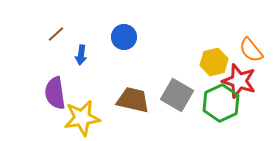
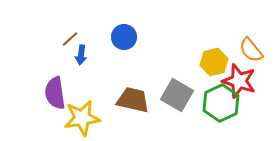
brown line: moved 14 px right, 5 px down
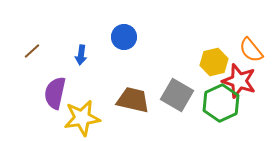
brown line: moved 38 px left, 12 px down
purple semicircle: rotated 20 degrees clockwise
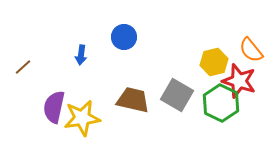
brown line: moved 9 px left, 16 px down
purple semicircle: moved 1 px left, 14 px down
green hexagon: rotated 9 degrees counterclockwise
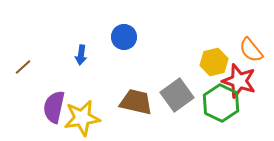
gray square: rotated 24 degrees clockwise
brown trapezoid: moved 3 px right, 2 px down
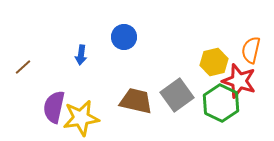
orange semicircle: rotated 52 degrees clockwise
brown trapezoid: moved 1 px up
yellow star: moved 1 px left
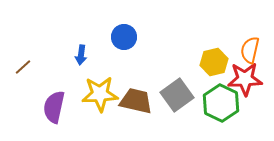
orange semicircle: moved 1 px left
red star: moved 6 px right, 2 px up; rotated 20 degrees counterclockwise
yellow star: moved 19 px right, 24 px up; rotated 6 degrees clockwise
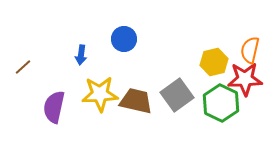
blue circle: moved 2 px down
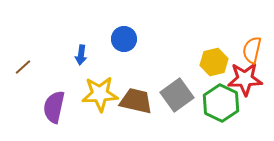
orange semicircle: moved 2 px right
